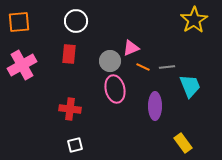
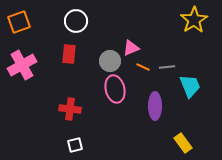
orange square: rotated 15 degrees counterclockwise
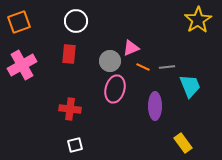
yellow star: moved 4 px right
pink ellipse: rotated 28 degrees clockwise
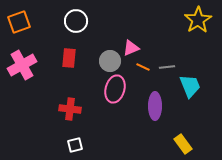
red rectangle: moved 4 px down
yellow rectangle: moved 1 px down
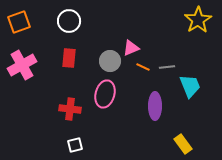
white circle: moved 7 px left
pink ellipse: moved 10 px left, 5 px down
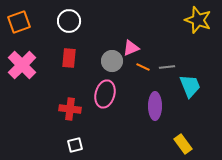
yellow star: rotated 20 degrees counterclockwise
gray circle: moved 2 px right
pink cross: rotated 16 degrees counterclockwise
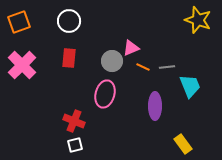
red cross: moved 4 px right, 12 px down; rotated 15 degrees clockwise
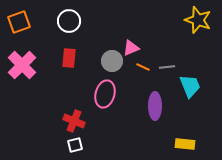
yellow rectangle: moved 2 px right; rotated 48 degrees counterclockwise
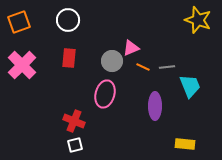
white circle: moved 1 px left, 1 px up
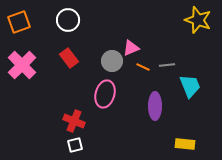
red rectangle: rotated 42 degrees counterclockwise
gray line: moved 2 px up
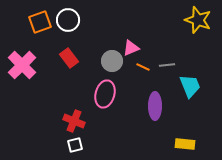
orange square: moved 21 px right
